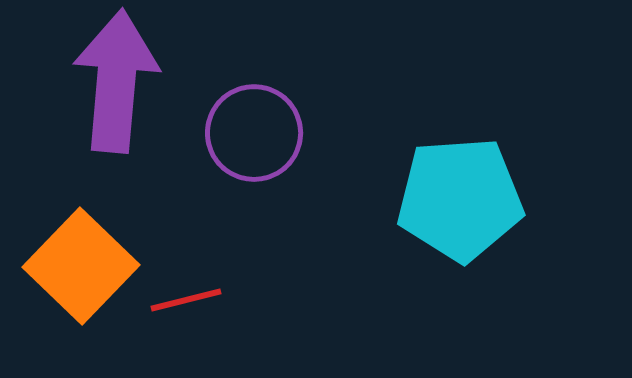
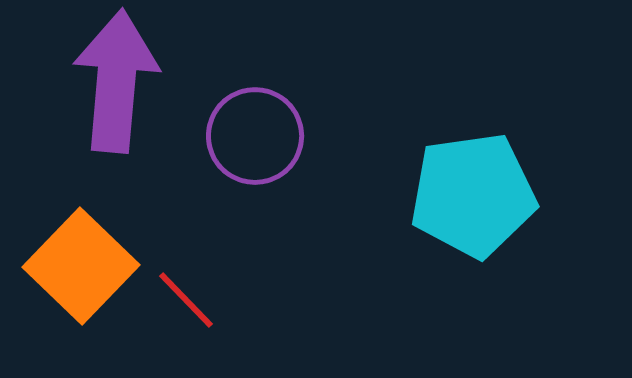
purple circle: moved 1 px right, 3 px down
cyan pentagon: moved 13 px right, 4 px up; rotated 4 degrees counterclockwise
red line: rotated 60 degrees clockwise
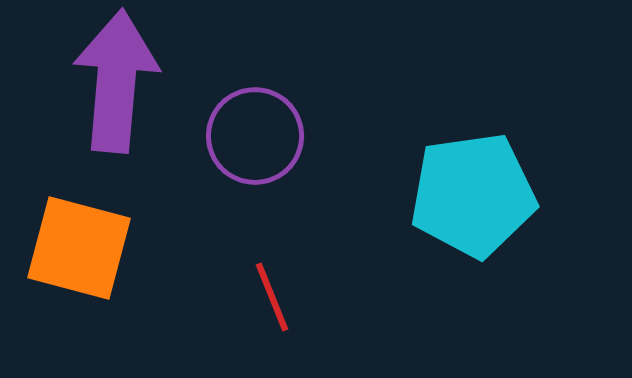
orange square: moved 2 px left, 18 px up; rotated 29 degrees counterclockwise
red line: moved 86 px right, 3 px up; rotated 22 degrees clockwise
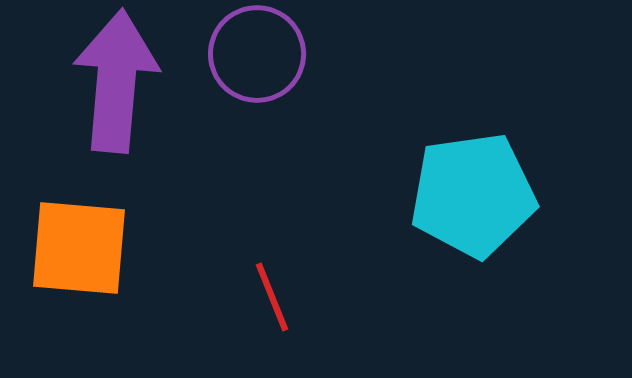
purple circle: moved 2 px right, 82 px up
orange square: rotated 10 degrees counterclockwise
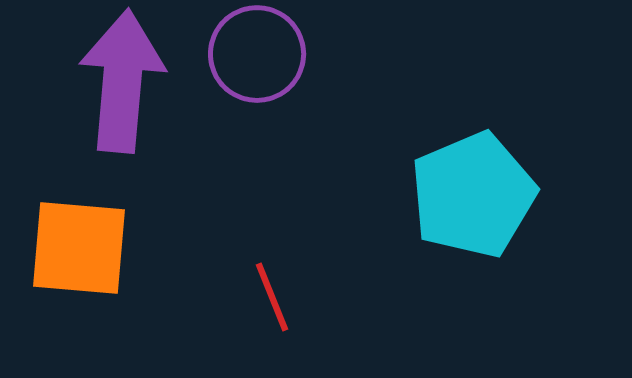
purple arrow: moved 6 px right
cyan pentagon: rotated 15 degrees counterclockwise
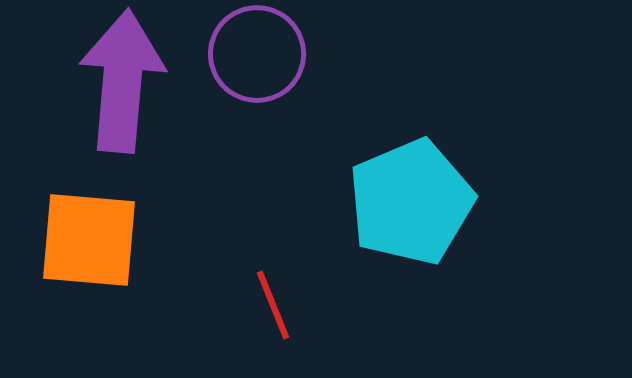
cyan pentagon: moved 62 px left, 7 px down
orange square: moved 10 px right, 8 px up
red line: moved 1 px right, 8 px down
